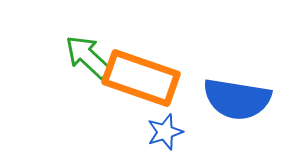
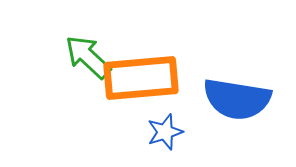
orange rectangle: rotated 24 degrees counterclockwise
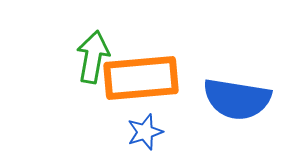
green arrow: moved 5 px right; rotated 57 degrees clockwise
blue star: moved 20 px left
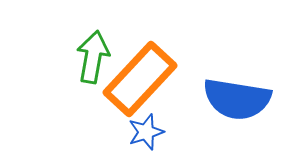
orange rectangle: moved 1 px left, 1 px down; rotated 42 degrees counterclockwise
blue star: moved 1 px right
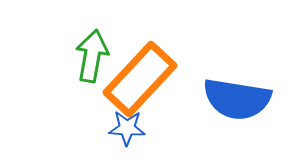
green arrow: moved 1 px left, 1 px up
blue star: moved 19 px left, 4 px up; rotated 21 degrees clockwise
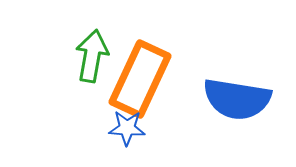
orange rectangle: rotated 18 degrees counterclockwise
